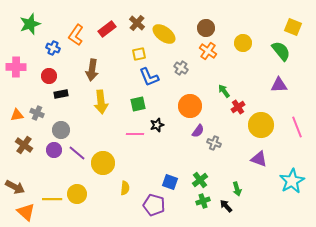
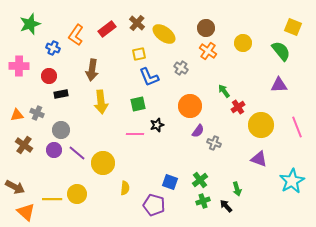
pink cross at (16, 67): moved 3 px right, 1 px up
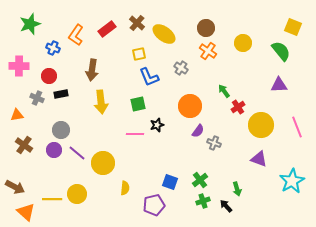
gray cross at (37, 113): moved 15 px up
purple pentagon at (154, 205): rotated 30 degrees counterclockwise
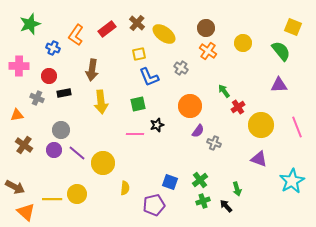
black rectangle at (61, 94): moved 3 px right, 1 px up
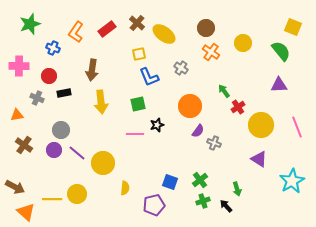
orange L-shape at (76, 35): moved 3 px up
orange cross at (208, 51): moved 3 px right, 1 px down
purple triangle at (259, 159): rotated 12 degrees clockwise
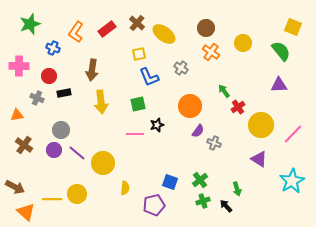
pink line at (297, 127): moved 4 px left, 7 px down; rotated 65 degrees clockwise
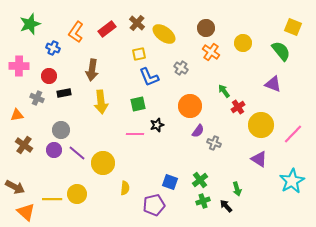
purple triangle at (279, 85): moved 6 px left, 1 px up; rotated 24 degrees clockwise
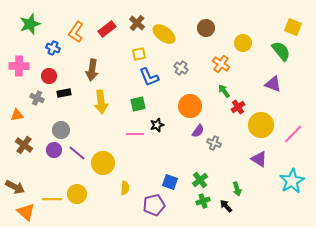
orange cross at (211, 52): moved 10 px right, 12 px down
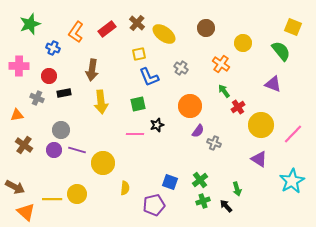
purple line at (77, 153): moved 3 px up; rotated 24 degrees counterclockwise
